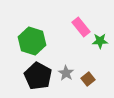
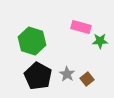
pink rectangle: rotated 36 degrees counterclockwise
gray star: moved 1 px right, 1 px down
brown square: moved 1 px left
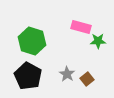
green star: moved 2 px left
black pentagon: moved 10 px left
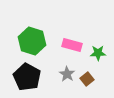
pink rectangle: moved 9 px left, 18 px down
green star: moved 12 px down
black pentagon: moved 1 px left, 1 px down
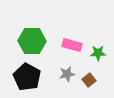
green hexagon: rotated 16 degrees counterclockwise
gray star: rotated 28 degrees clockwise
brown square: moved 2 px right, 1 px down
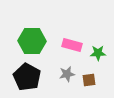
brown square: rotated 32 degrees clockwise
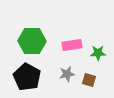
pink rectangle: rotated 24 degrees counterclockwise
brown square: rotated 24 degrees clockwise
